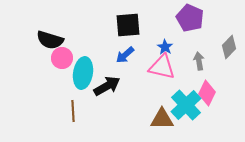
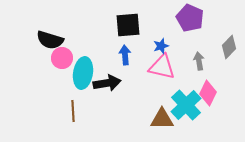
blue star: moved 4 px left, 1 px up; rotated 21 degrees clockwise
blue arrow: rotated 126 degrees clockwise
black arrow: moved 3 px up; rotated 20 degrees clockwise
pink diamond: moved 1 px right
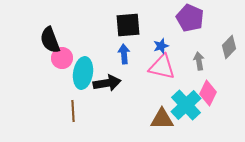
black semicircle: rotated 52 degrees clockwise
blue arrow: moved 1 px left, 1 px up
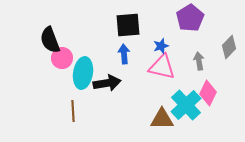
purple pentagon: rotated 16 degrees clockwise
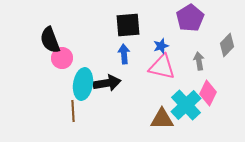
gray diamond: moved 2 px left, 2 px up
cyan ellipse: moved 11 px down
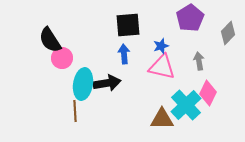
black semicircle: rotated 12 degrees counterclockwise
gray diamond: moved 1 px right, 12 px up
brown line: moved 2 px right
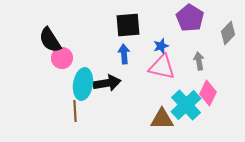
purple pentagon: rotated 8 degrees counterclockwise
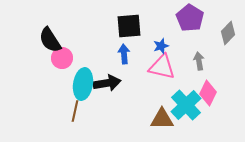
black square: moved 1 px right, 1 px down
brown line: rotated 15 degrees clockwise
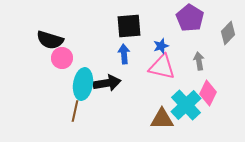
black semicircle: rotated 40 degrees counterclockwise
